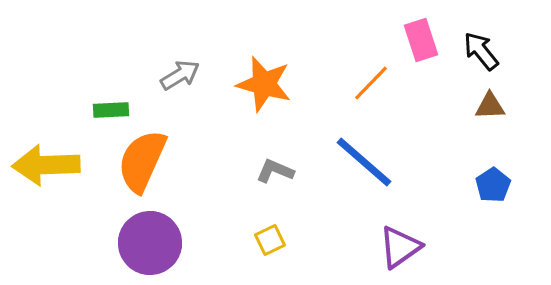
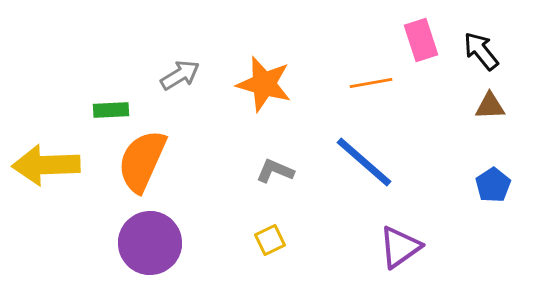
orange line: rotated 36 degrees clockwise
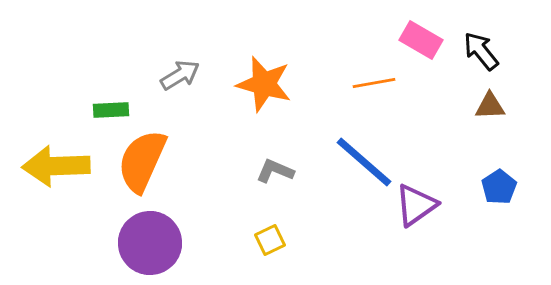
pink rectangle: rotated 42 degrees counterclockwise
orange line: moved 3 px right
yellow arrow: moved 10 px right, 1 px down
blue pentagon: moved 6 px right, 2 px down
purple triangle: moved 16 px right, 42 px up
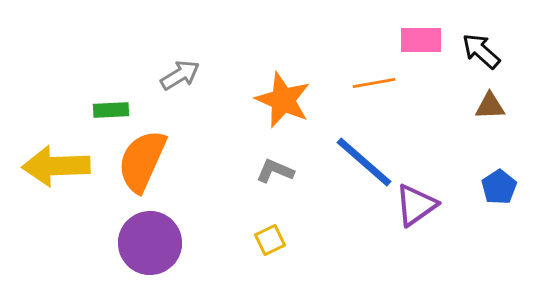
pink rectangle: rotated 30 degrees counterclockwise
black arrow: rotated 9 degrees counterclockwise
orange star: moved 19 px right, 16 px down; rotated 8 degrees clockwise
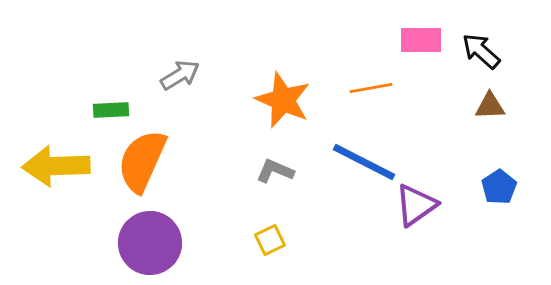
orange line: moved 3 px left, 5 px down
blue line: rotated 14 degrees counterclockwise
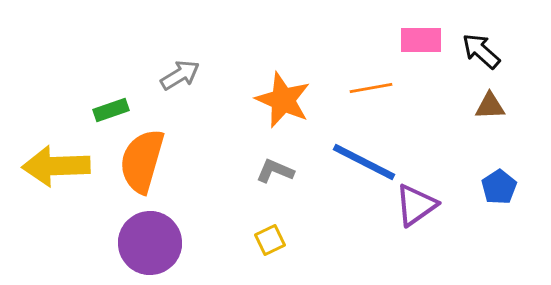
green rectangle: rotated 16 degrees counterclockwise
orange semicircle: rotated 8 degrees counterclockwise
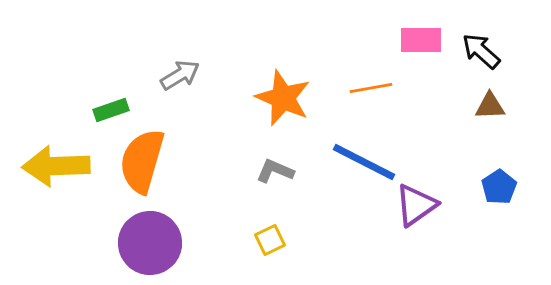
orange star: moved 2 px up
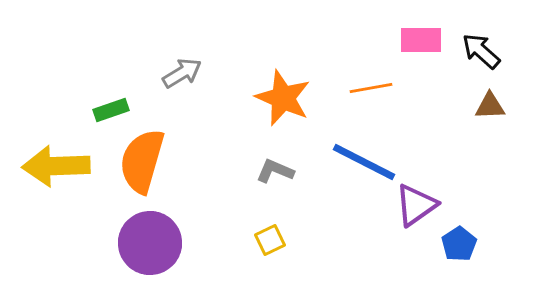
gray arrow: moved 2 px right, 2 px up
blue pentagon: moved 40 px left, 57 px down
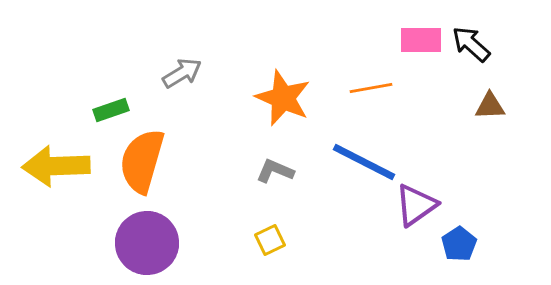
black arrow: moved 10 px left, 7 px up
purple circle: moved 3 px left
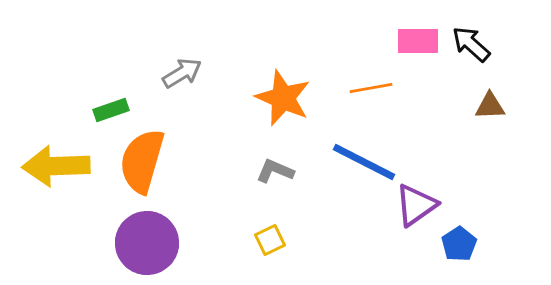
pink rectangle: moved 3 px left, 1 px down
